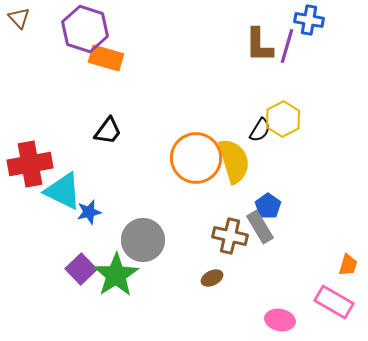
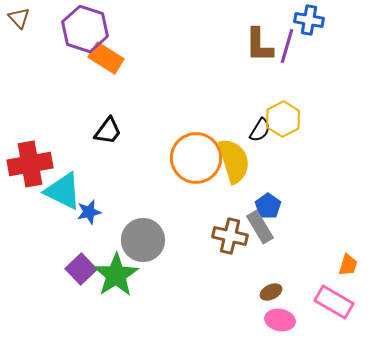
orange rectangle: rotated 16 degrees clockwise
brown ellipse: moved 59 px right, 14 px down
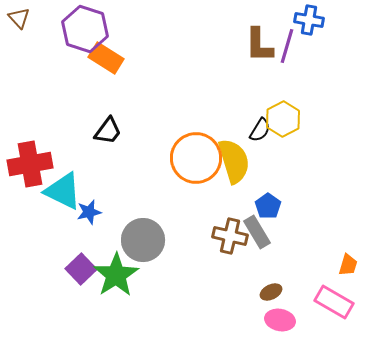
gray rectangle: moved 3 px left, 5 px down
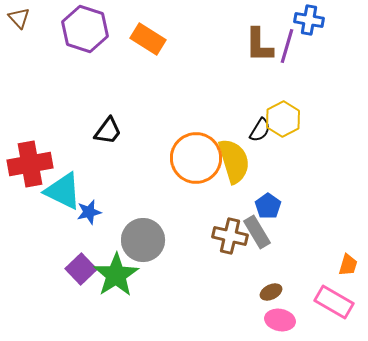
orange rectangle: moved 42 px right, 19 px up
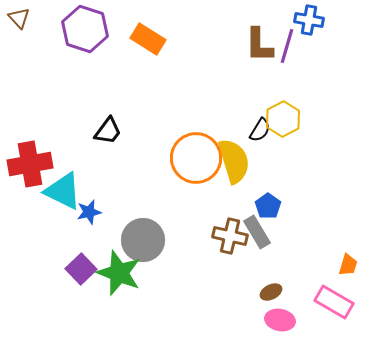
green star: moved 3 px right, 2 px up; rotated 18 degrees counterclockwise
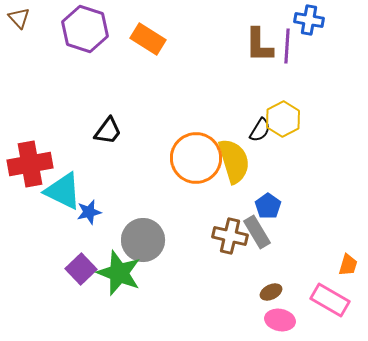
purple line: rotated 12 degrees counterclockwise
pink rectangle: moved 4 px left, 2 px up
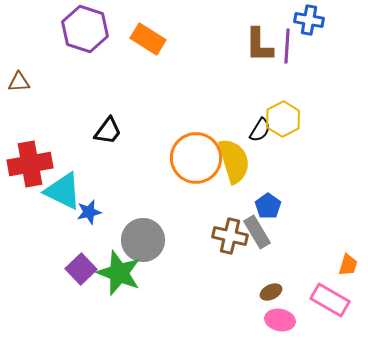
brown triangle: moved 64 px down; rotated 50 degrees counterclockwise
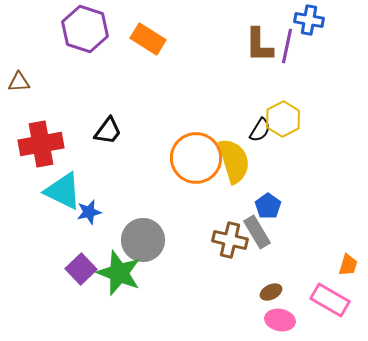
purple line: rotated 8 degrees clockwise
red cross: moved 11 px right, 20 px up
brown cross: moved 4 px down
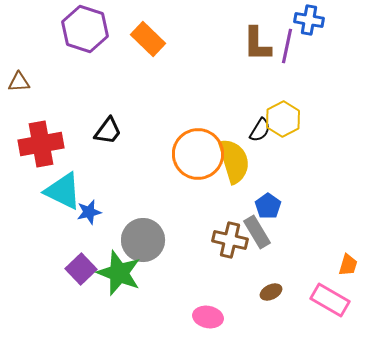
orange rectangle: rotated 12 degrees clockwise
brown L-shape: moved 2 px left, 1 px up
orange circle: moved 2 px right, 4 px up
pink ellipse: moved 72 px left, 3 px up
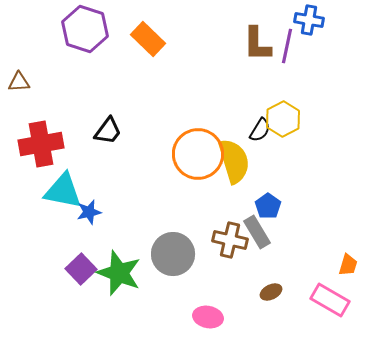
cyan triangle: rotated 15 degrees counterclockwise
gray circle: moved 30 px right, 14 px down
